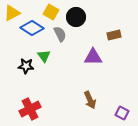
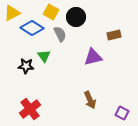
purple triangle: rotated 12 degrees counterclockwise
red cross: rotated 10 degrees counterclockwise
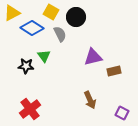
brown rectangle: moved 36 px down
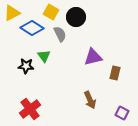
brown rectangle: moved 1 px right, 2 px down; rotated 64 degrees counterclockwise
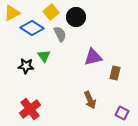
yellow square: rotated 21 degrees clockwise
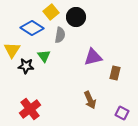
yellow triangle: moved 37 px down; rotated 30 degrees counterclockwise
gray semicircle: moved 1 px down; rotated 35 degrees clockwise
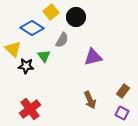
gray semicircle: moved 2 px right, 5 px down; rotated 21 degrees clockwise
yellow triangle: moved 1 px right, 1 px up; rotated 18 degrees counterclockwise
brown rectangle: moved 8 px right, 18 px down; rotated 24 degrees clockwise
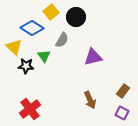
yellow triangle: moved 1 px right, 2 px up
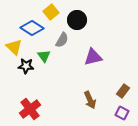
black circle: moved 1 px right, 3 px down
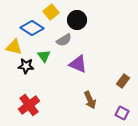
gray semicircle: moved 2 px right; rotated 28 degrees clockwise
yellow triangle: rotated 30 degrees counterclockwise
purple triangle: moved 15 px left, 7 px down; rotated 36 degrees clockwise
brown rectangle: moved 10 px up
red cross: moved 1 px left, 4 px up
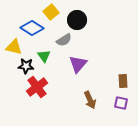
purple triangle: rotated 48 degrees clockwise
brown rectangle: rotated 40 degrees counterclockwise
red cross: moved 8 px right, 18 px up
purple square: moved 1 px left, 10 px up; rotated 16 degrees counterclockwise
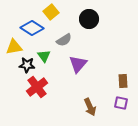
black circle: moved 12 px right, 1 px up
yellow triangle: rotated 24 degrees counterclockwise
black star: moved 1 px right, 1 px up
brown arrow: moved 7 px down
